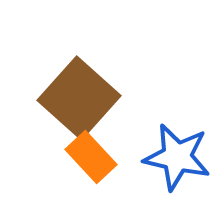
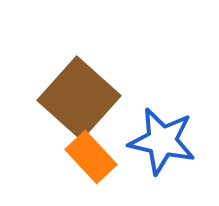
blue star: moved 15 px left, 16 px up
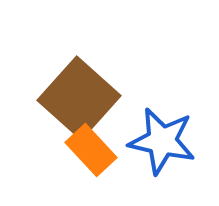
orange rectangle: moved 7 px up
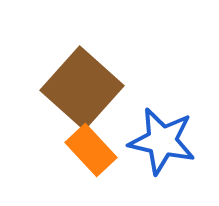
brown square: moved 3 px right, 10 px up
